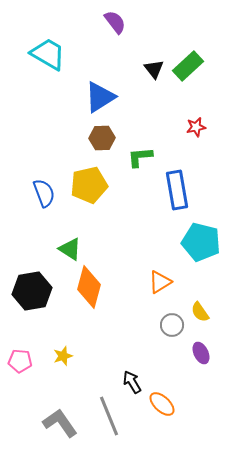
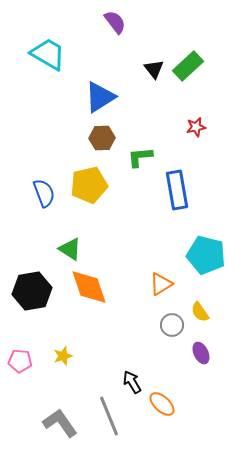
cyan pentagon: moved 5 px right, 13 px down
orange triangle: moved 1 px right, 2 px down
orange diamond: rotated 33 degrees counterclockwise
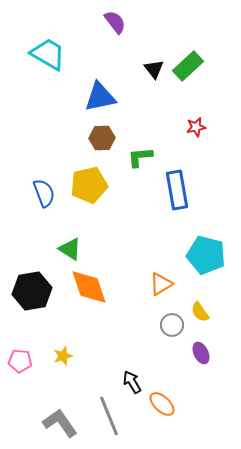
blue triangle: rotated 20 degrees clockwise
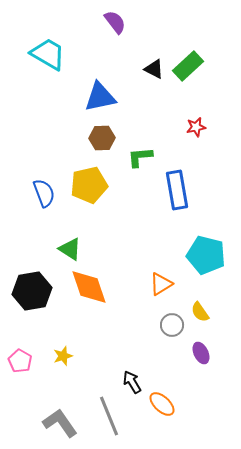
black triangle: rotated 25 degrees counterclockwise
pink pentagon: rotated 25 degrees clockwise
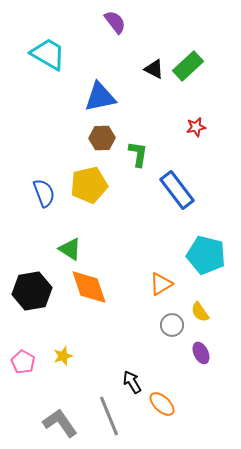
green L-shape: moved 2 px left, 3 px up; rotated 104 degrees clockwise
blue rectangle: rotated 27 degrees counterclockwise
pink pentagon: moved 3 px right, 1 px down
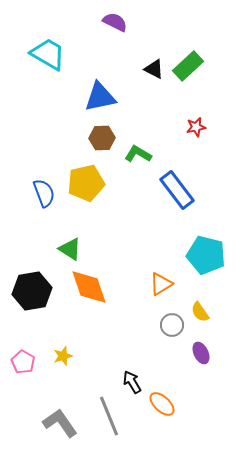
purple semicircle: rotated 25 degrees counterclockwise
green L-shape: rotated 68 degrees counterclockwise
yellow pentagon: moved 3 px left, 2 px up
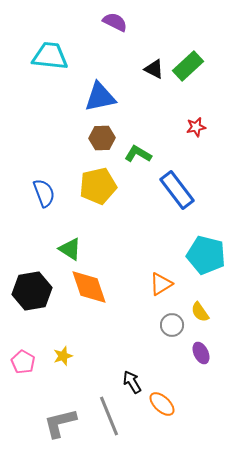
cyan trapezoid: moved 2 px right, 2 px down; rotated 24 degrees counterclockwise
yellow pentagon: moved 12 px right, 3 px down
gray L-shape: rotated 69 degrees counterclockwise
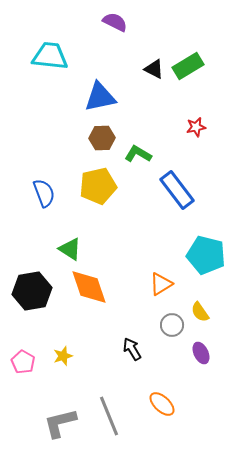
green rectangle: rotated 12 degrees clockwise
black arrow: moved 33 px up
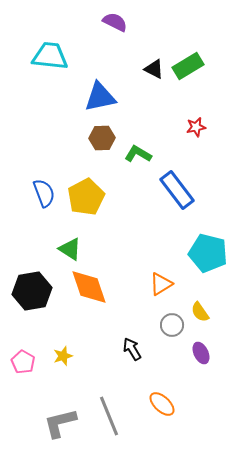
yellow pentagon: moved 12 px left, 11 px down; rotated 15 degrees counterclockwise
cyan pentagon: moved 2 px right, 2 px up
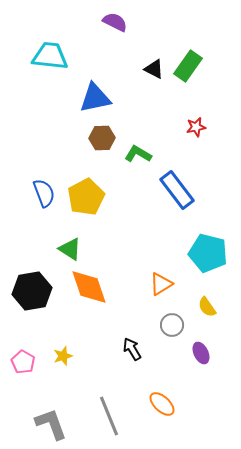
green rectangle: rotated 24 degrees counterclockwise
blue triangle: moved 5 px left, 1 px down
yellow semicircle: moved 7 px right, 5 px up
gray L-shape: moved 9 px left, 1 px down; rotated 84 degrees clockwise
